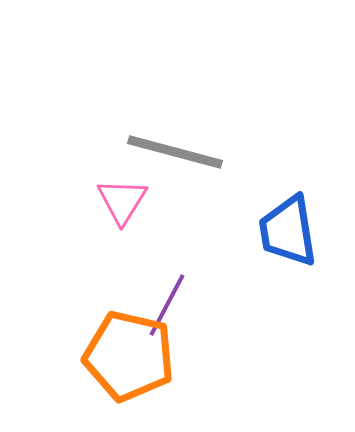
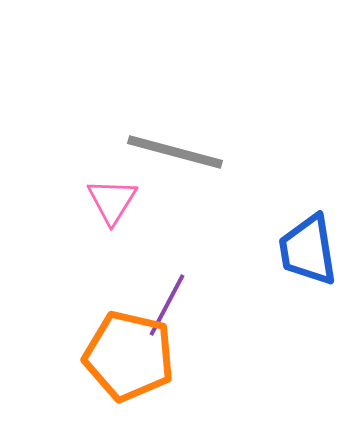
pink triangle: moved 10 px left
blue trapezoid: moved 20 px right, 19 px down
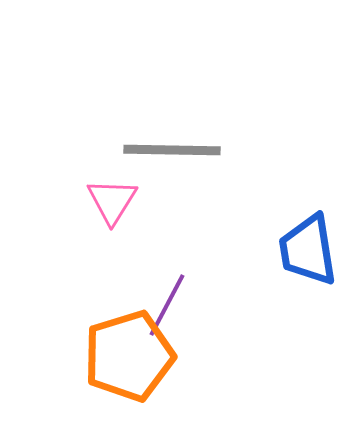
gray line: moved 3 px left, 2 px up; rotated 14 degrees counterclockwise
orange pentagon: rotated 30 degrees counterclockwise
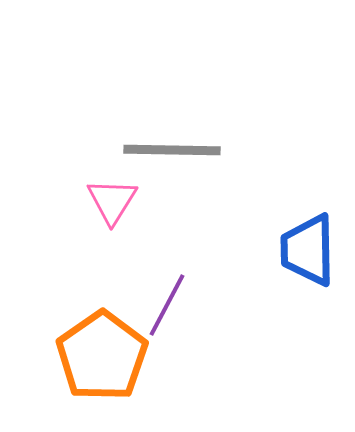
blue trapezoid: rotated 8 degrees clockwise
orange pentagon: moved 27 px left; rotated 18 degrees counterclockwise
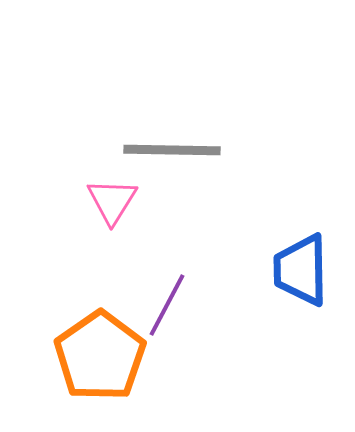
blue trapezoid: moved 7 px left, 20 px down
orange pentagon: moved 2 px left
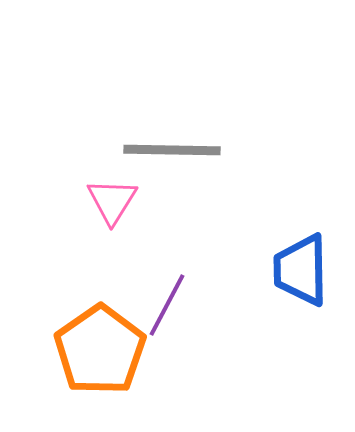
orange pentagon: moved 6 px up
